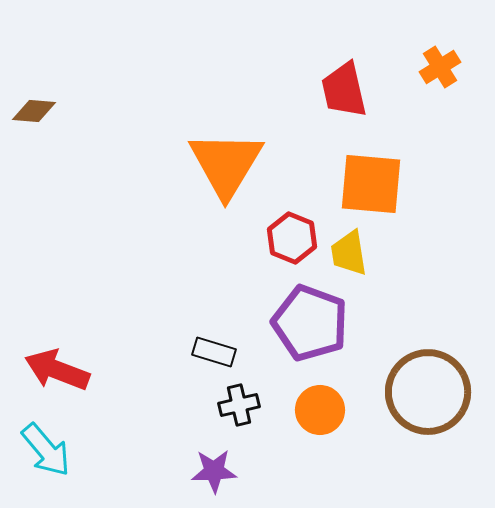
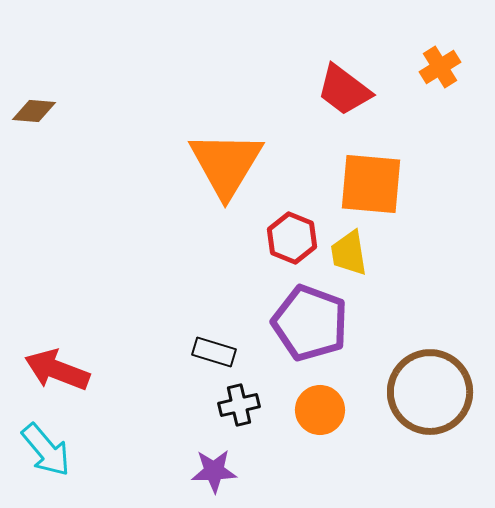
red trapezoid: rotated 40 degrees counterclockwise
brown circle: moved 2 px right
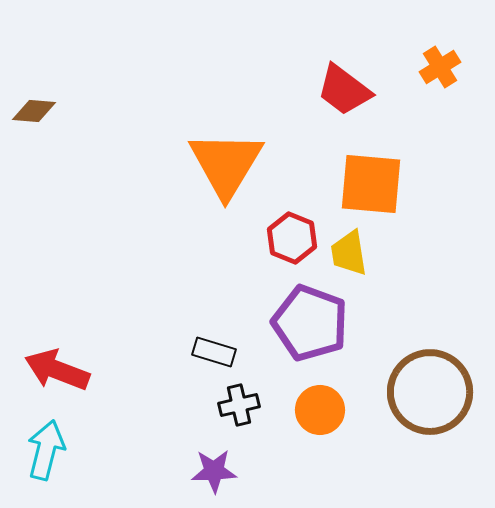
cyan arrow: rotated 126 degrees counterclockwise
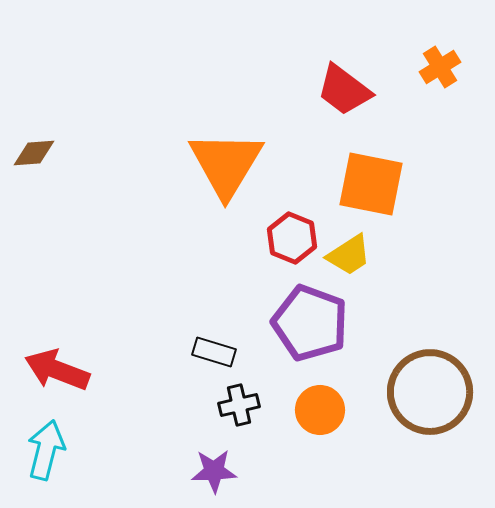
brown diamond: moved 42 px down; rotated 9 degrees counterclockwise
orange square: rotated 6 degrees clockwise
yellow trapezoid: moved 2 px down; rotated 114 degrees counterclockwise
